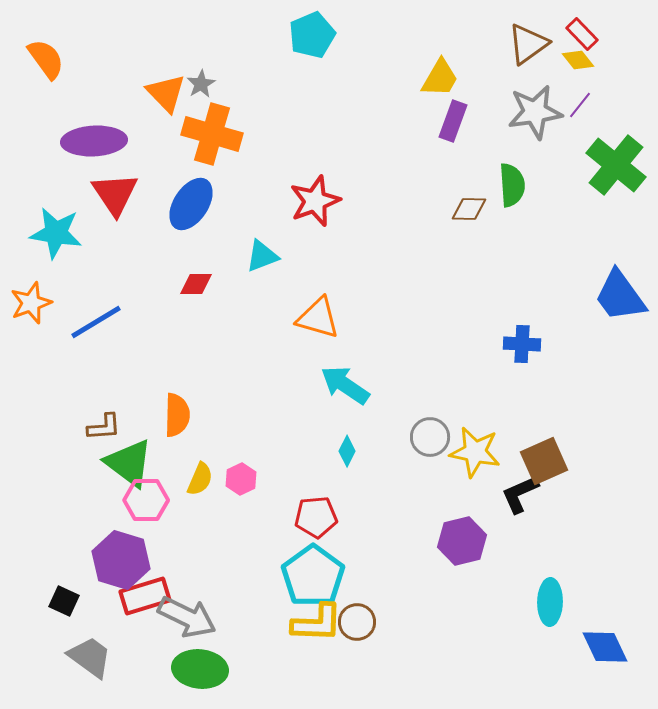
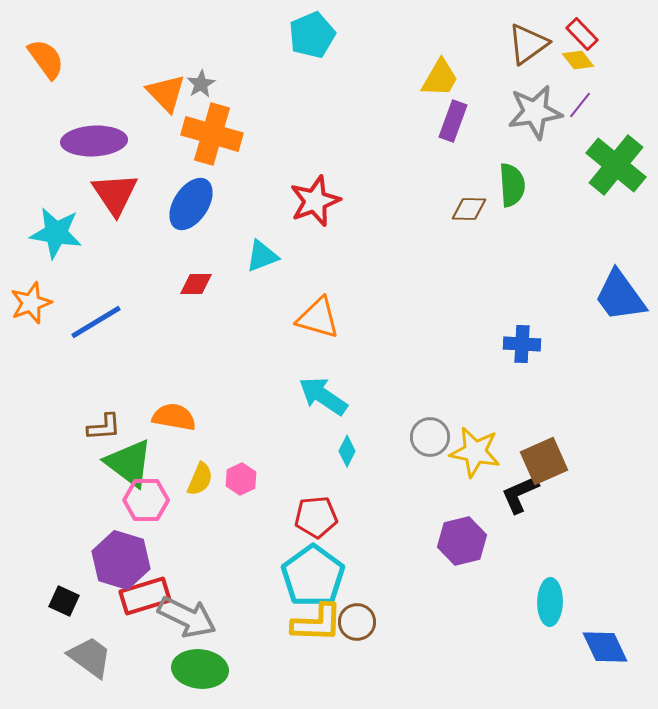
cyan arrow at (345, 385): moved 22 px left, 11 px down
orange semicircle at (177, 415): moved 3 px left, 2 px down; rotated 81 degrees counterclockwise
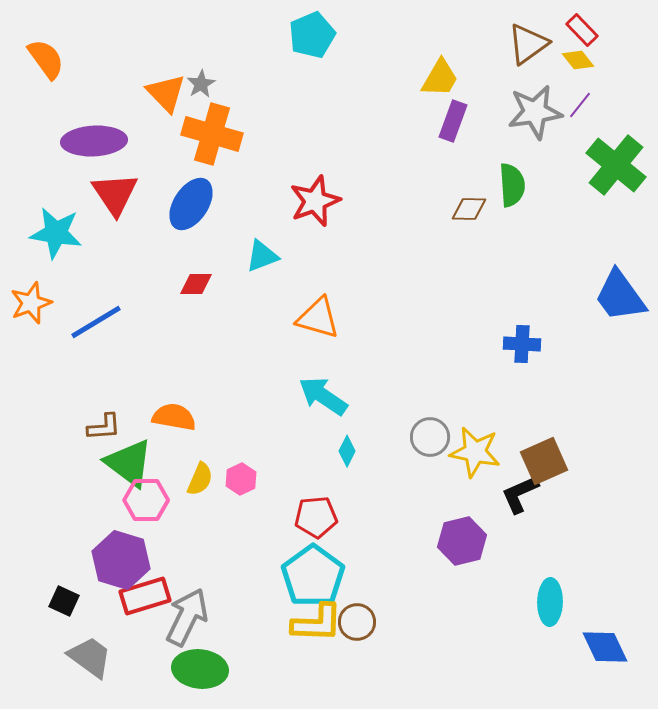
red rectangle at (582, 34): moved 4 px up
gray arrow at (187, 617): rotated 90 degrees counterclockwise
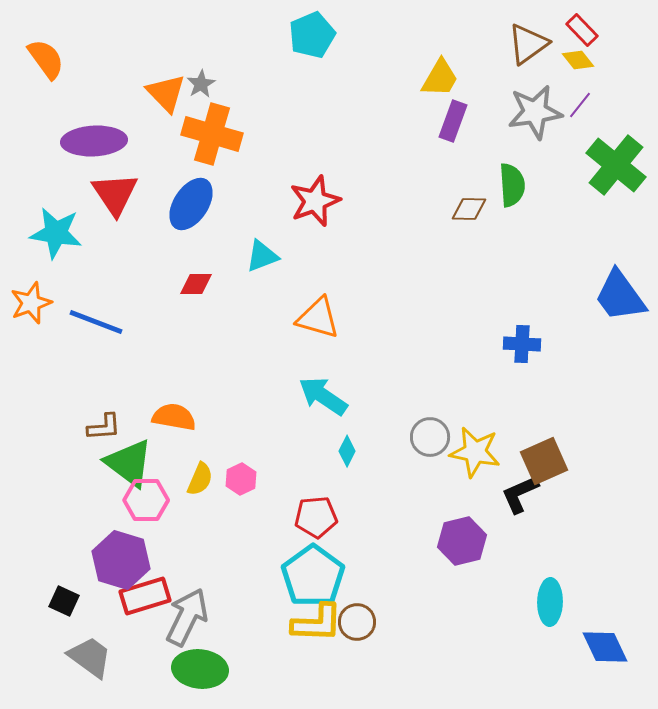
blue line at (96, 322): rotated 52 degrees clockwise
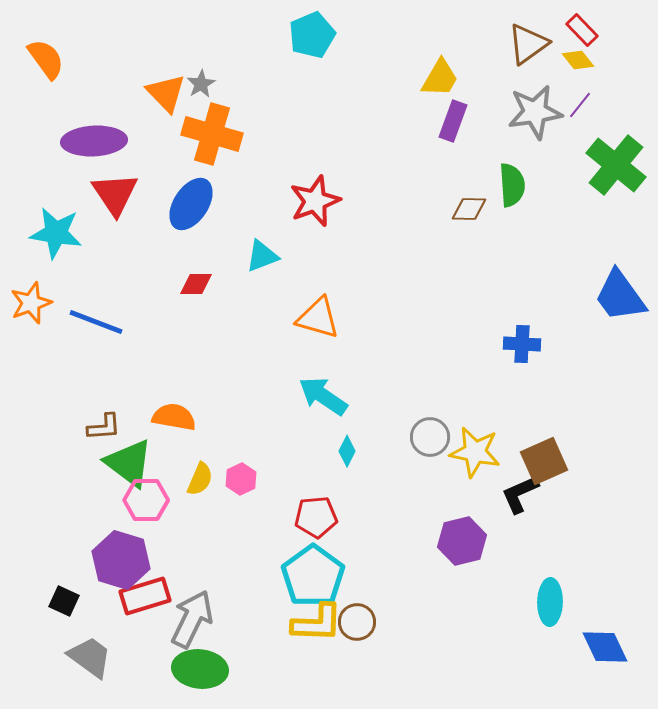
gray arrow at (187, 617): moved 5 px right, 2 px down
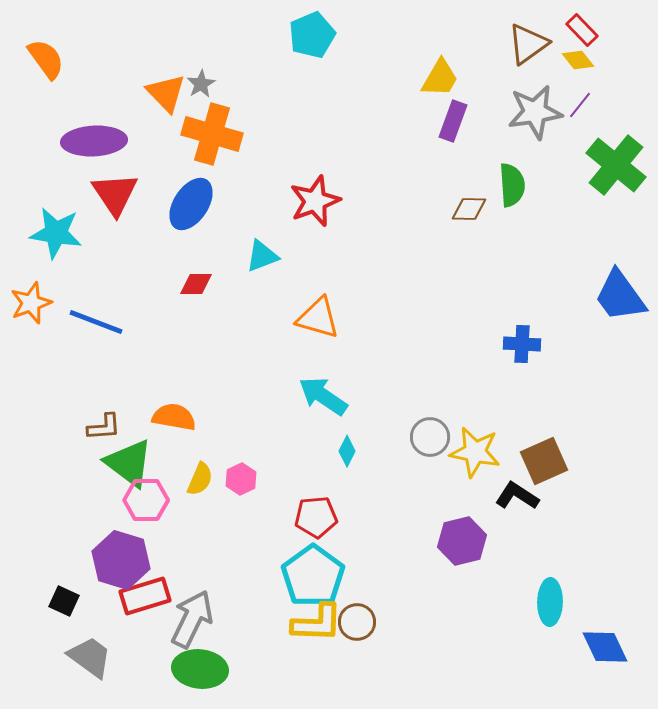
black L-shape at (520, 494): moved 3 px left, 2 px down; rotated 57 degrees clockwise
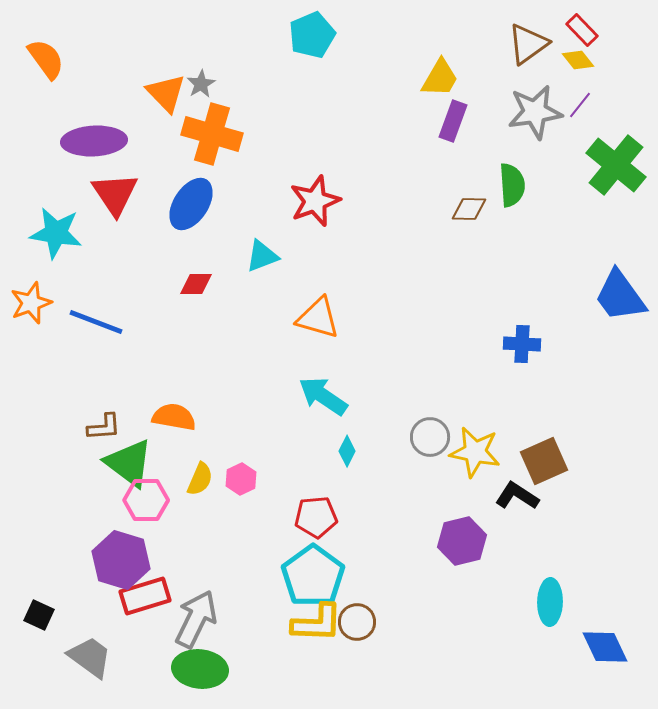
black square at (64, 601): moved 25 px left, 14 px down
gray arrow at (192, 619): moved 4 px right
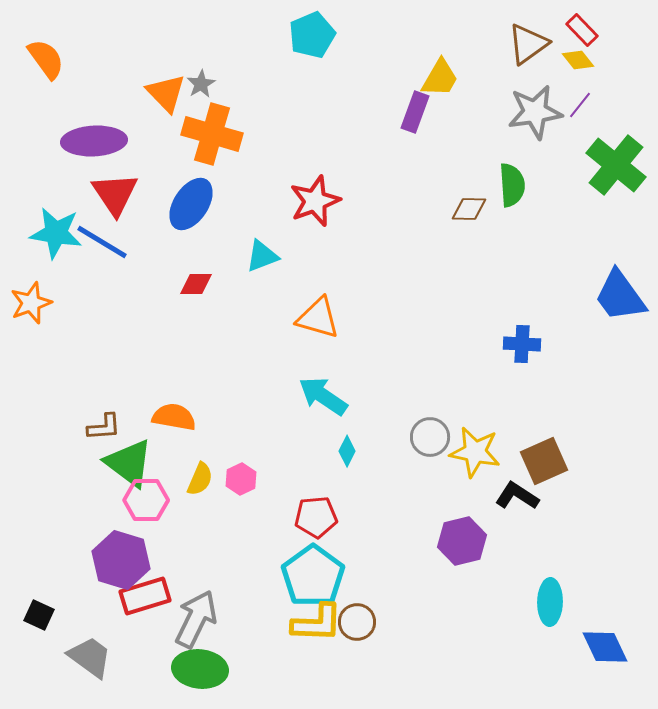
purple rectangle at (453, 121): moved 38 px left, 9 px up
blue line at (96, 322): moved 6 px right, 80 px up; rotated 10 degrees clockwise
